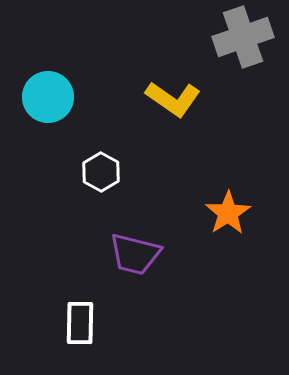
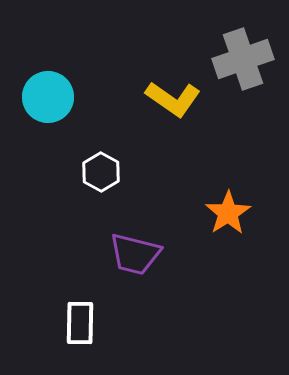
gray cross: moved 22 px down
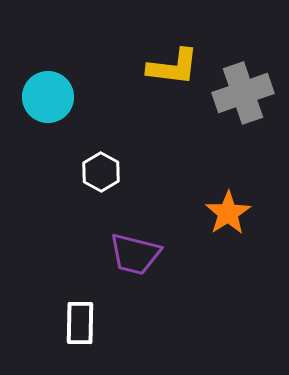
gray cross: moved 34 px down
yellow L-shape: moved 32 px up; rotated 28 degrees counterclockwise
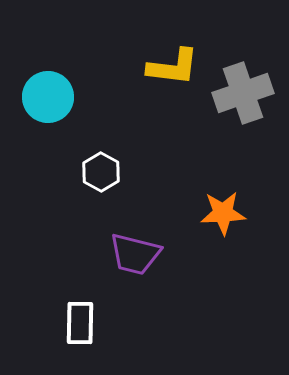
orange star: moved 5 px left; rotated 30 degrees clockwise
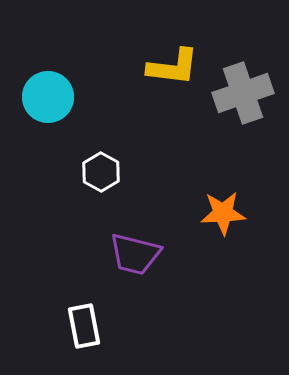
white rectangle: moved 4 px right, 3 px down; rotated 12 degrees counterclockwise
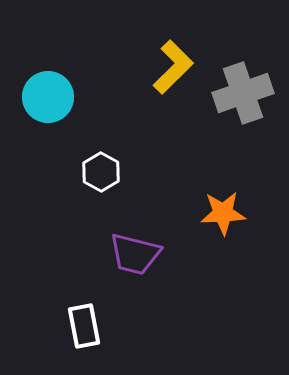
yellow L-shape: rotated 52 degrees counterclockwise
